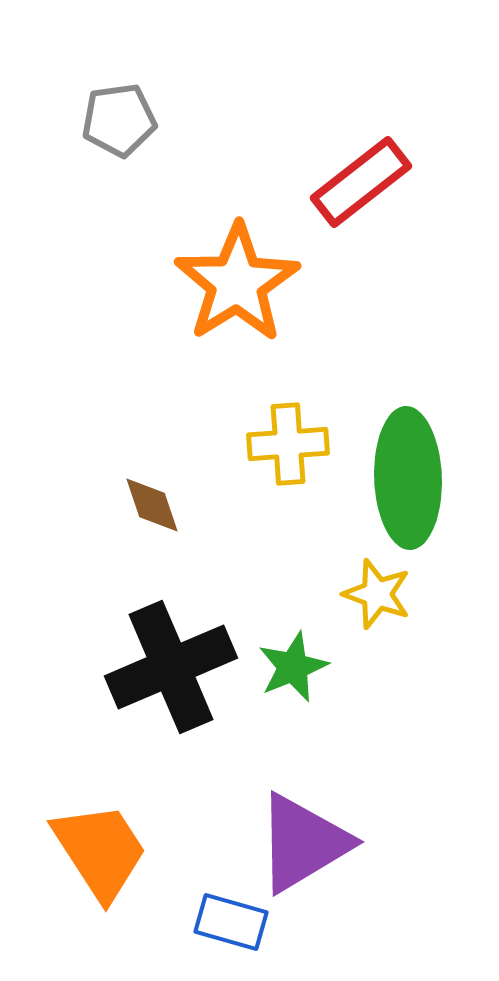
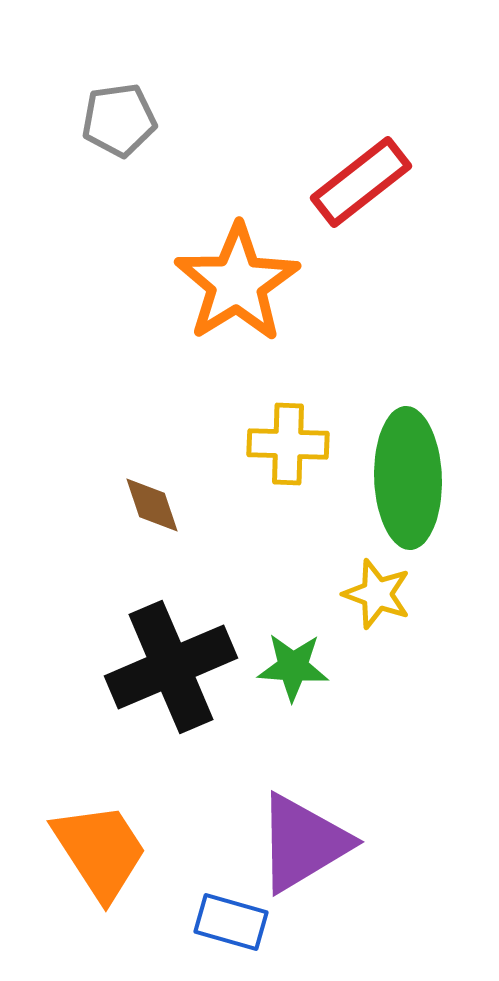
yellow cross: rotated 6 degrees clockwise
green star: rotated 26 degrees clockwise
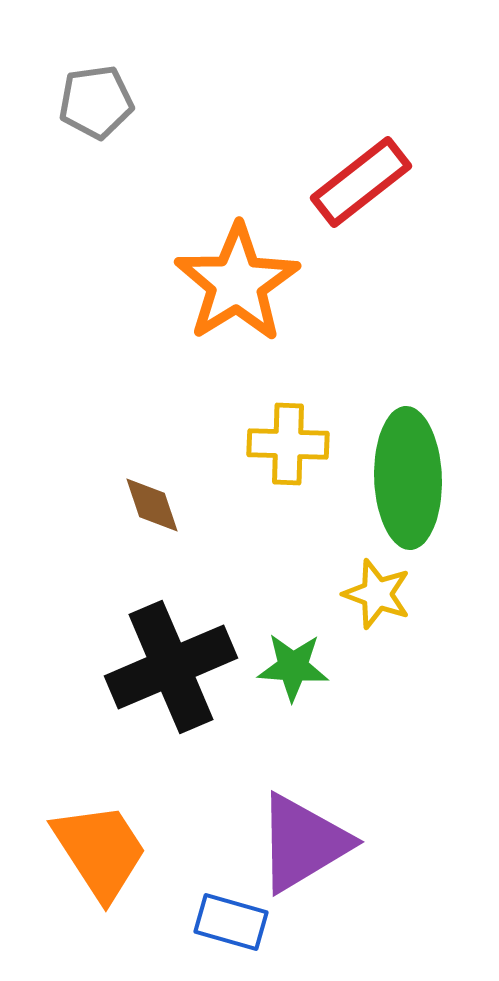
gray pentagon: moved 23 px left, 18 px up
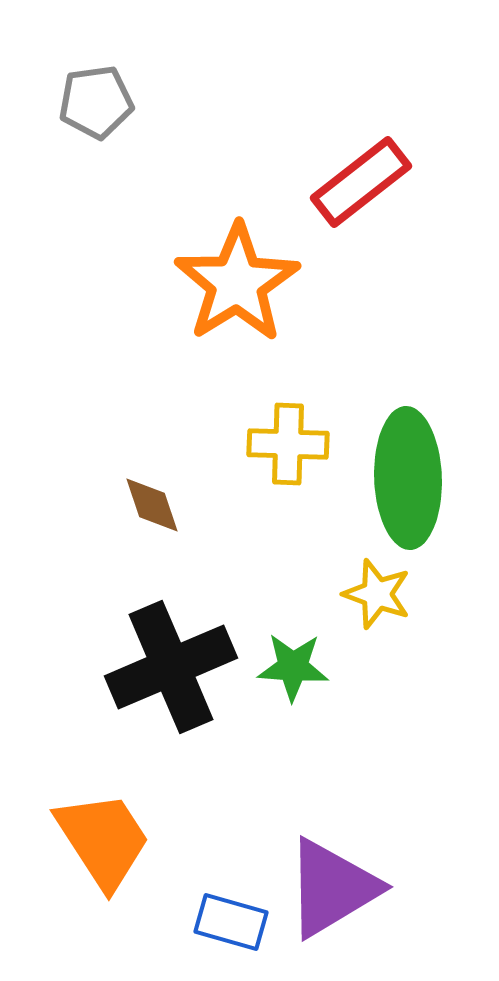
purple triangle: moved 29 px right, 45 px down
orange trapezoid: moved 3 px right, 11 px up
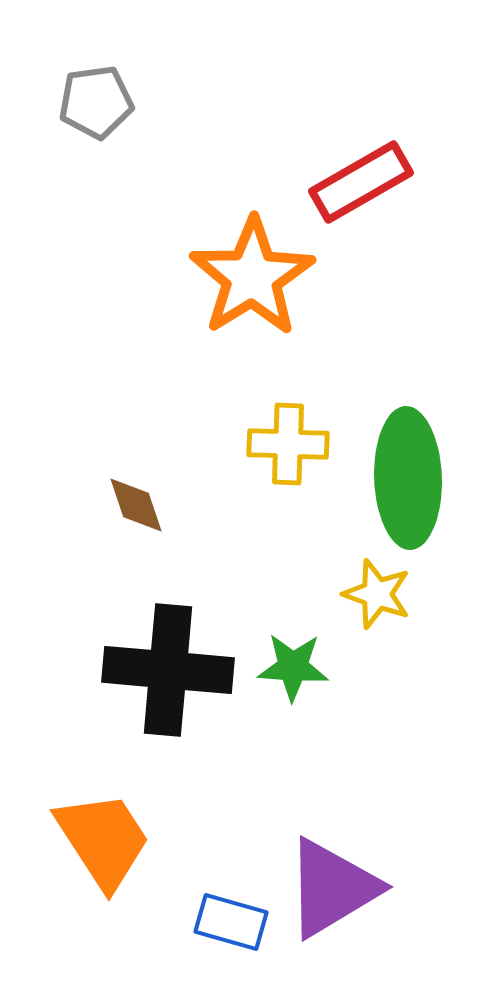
red rectangle: rotated 8 degrees clockwise
orange star: moved 15 px right, 6 px up
brown diamond: moved 16 px left
black cross: moved 3 px left, 3 px down; rotated 28 degrees clockwise
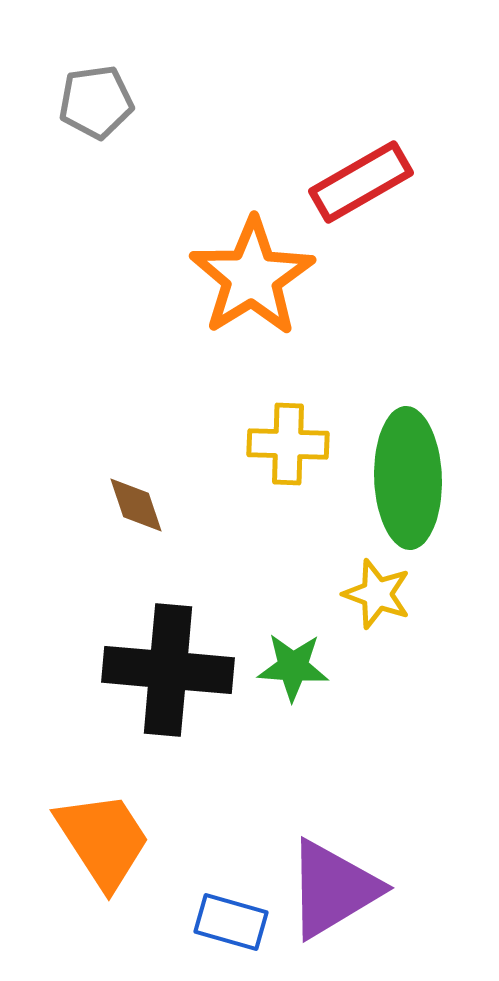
purple triangle: moved 1 px right, 1 px down
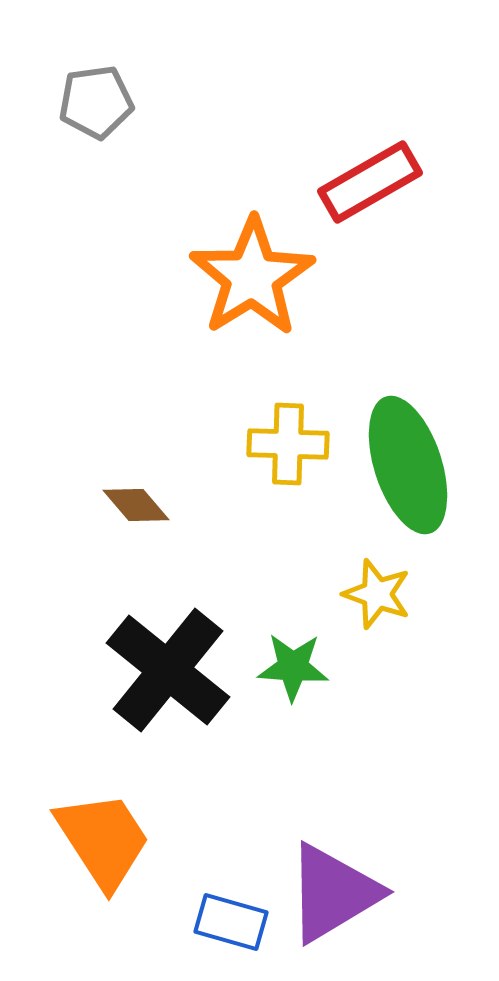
red rectangle: moved 9 px right
green ellipse: moved 13 px up; rotated 16 degrees counterclockwise
brown diamond: rotated 22 degrees counterclockwise
black cross: rotated 34 degrees clockwise
purple triangle: moved 4 px down
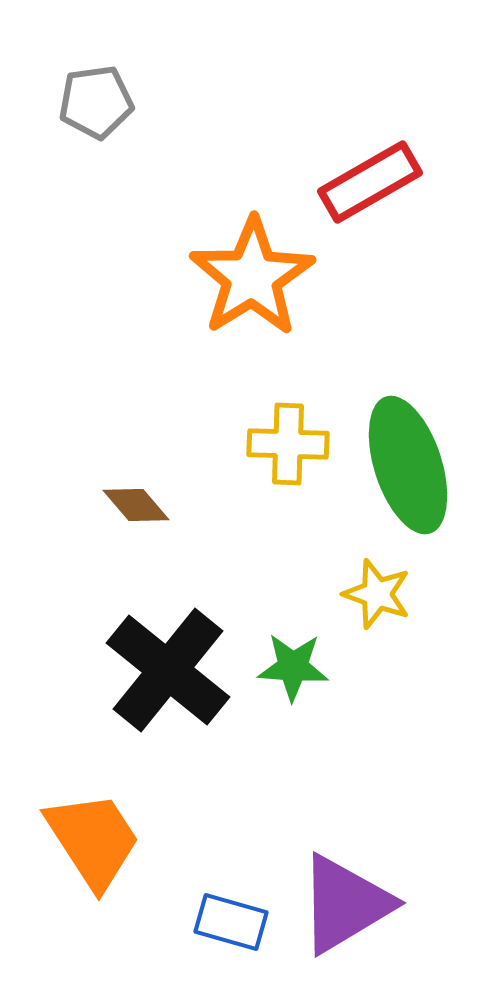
orange trapezoid: moved 10 px left
purple triangle: moved 12 px right, 11 px down
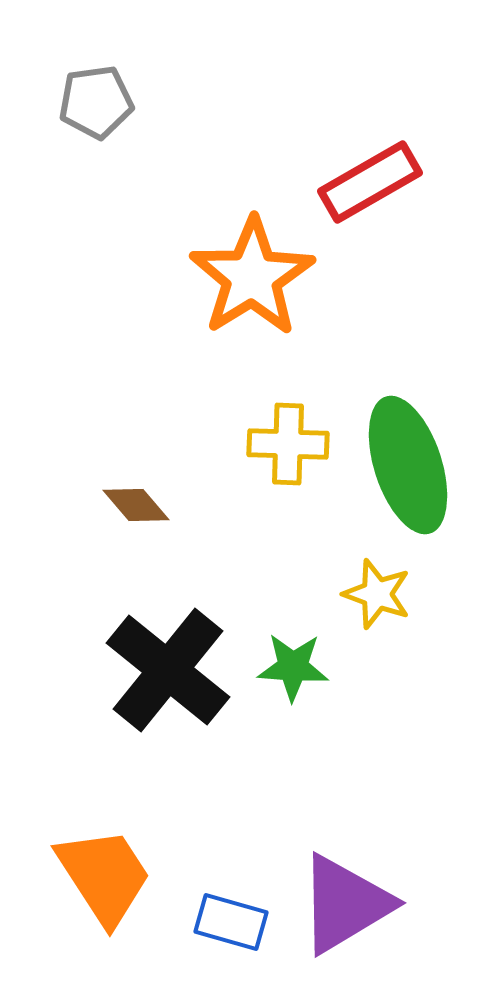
orange trapezoid: moved 11 px right, 36 px down
